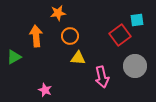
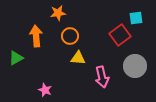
cyan square: moved 1 px left, 2 px up
green triangle: moved 2 px right, 1 px down
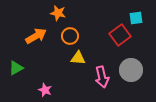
orange star: rotated 21 degrees clockwise
orange arrow: rotated 65 degrees clockwise
green triangle: moved 10 px down
gray circle: moved 4 px left, 4 px down
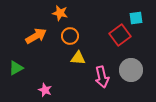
orange star: moved 2 px right
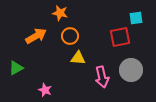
red square: moved 2 px down; rotated 25 degrees clockwise
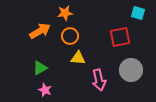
orange star: moved 5 px right; rotated 21 degrees counterclockwise
cyan square: moved 2 px right, 5 px up; rotated 24 degrees clockwise
orange arrow: moved 4 px right, 5 px up
green triangle: moved 24 px right
pink arrow: moved 3 px left, 3 px down
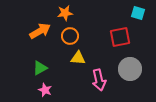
gray circle: moved 1 px left, 1 px up
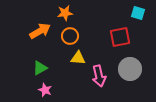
pink arrow: moved 4 px up
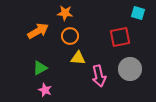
orange star: rotated 14 degrees clockwise
orange arrow: moved 2 px left
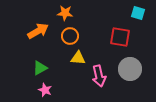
red square: rotated 20 degrees clockwise
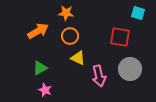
orange star: moved 1 px right
yellow triangle: rotated 21 degrees clockwise
